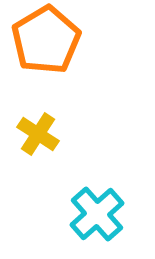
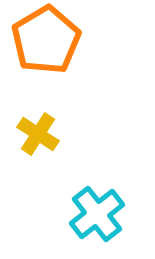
cyan cross: rotated 4 degrees clockwise
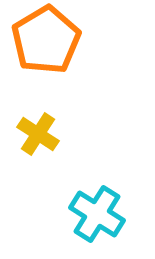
cyan cross: rotated 20 degrees counterclockwise
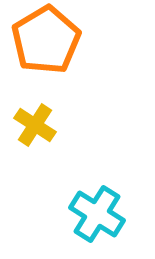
yellow cross: moved 3 px left, 9 px up
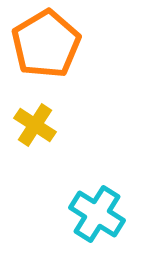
orange pentagon: moved 4 px down
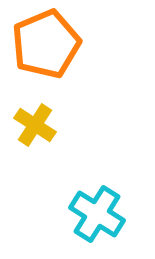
orange pentagon: rotated 8 degrees clockwise
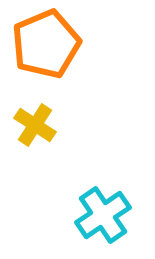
cyan cross: moved 6 px right, 1 px down; rotated 24 degrees clockwise
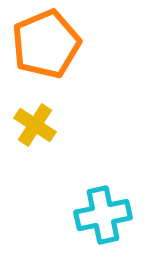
cyan cross: rotated 22 degrees clockwise
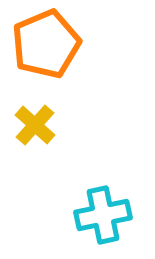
yellow cross: rotated 9 degrees clockwise
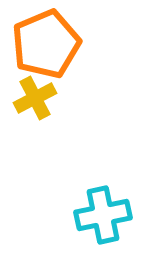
yellow cross: moved 27 px up; rotated 21 degrees clockwise
